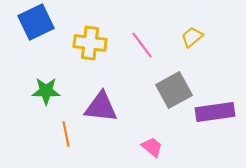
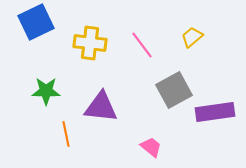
pink trapezoid: moved 1 px left
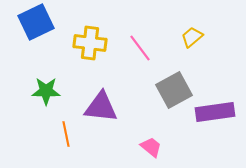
pink line: moved 2 px left, 3 px down
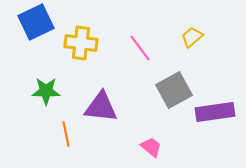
yellow cross: moved 9 px left
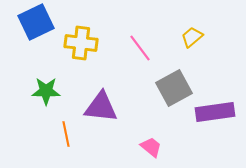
gray square: moved 2 px up
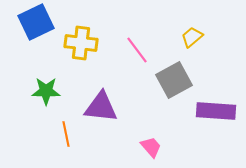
pink line: moved 3 px left, 2 px down
gray square: moved 8 px up
purple rectangle: moved 1 px right, 1 px up; rotated 12 degrees clockwise
pink trapezoid: rotated 10 degrees clockwise
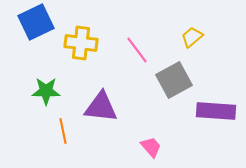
orange line: moved 3 px left, 3 px up
